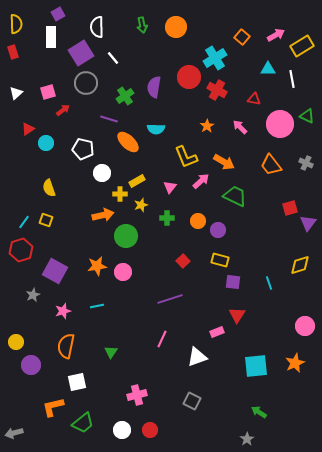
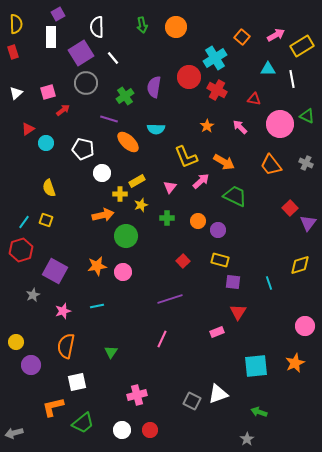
red square at (290, 208): rotated 28 degrees counterclockwise
red triangle at (237, 315): moved 1 px right, 3 px up
white triangle at (197, 357): moved 21 px right, 37 px down
green arrow at (259, 412): rotated 14 degrees counterclockwise
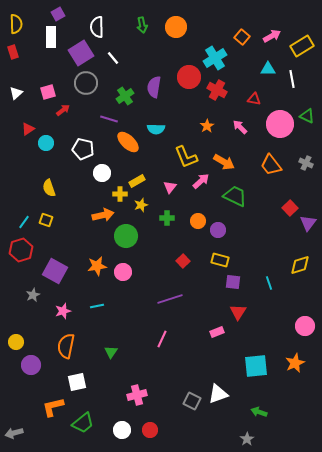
pink arrow at (276, 35): moved 4 px left, 1 px down
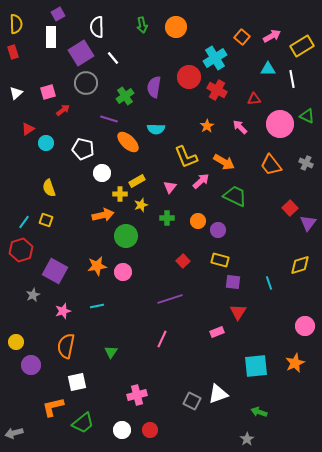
red triangle at (254, 99): rotated 16 degrees counterclockwise
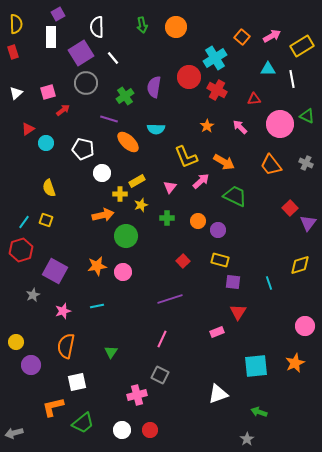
gray square at (192, 401): moved 32 px left, 26 px up
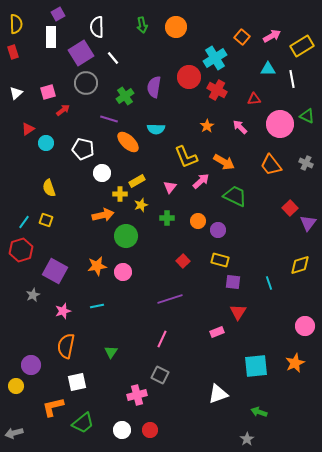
yellow circle at (16, 342): moved 44 px down
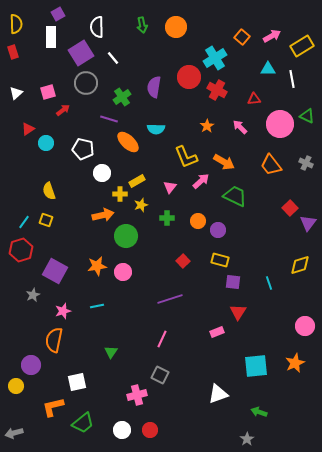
green cross at (125, 96): moved 3 px left, 1 px down
yellow semicircle at (49, 188): moved 3 px down
orange semicircle at (66, 346): moved 12 px left, 6 px up
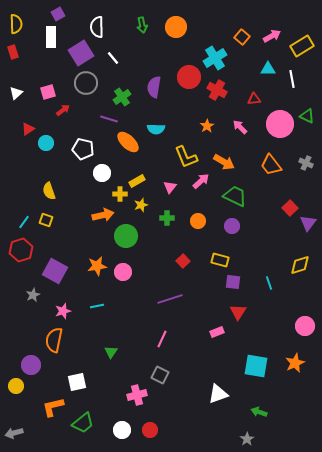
purple circle at (218, 230): moved 14 px right, 4 px up
cyan square at (256, 366): rotated 15 degrees clockwise
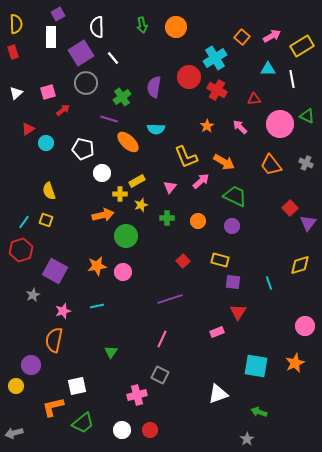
white square at (77, 382): moved 4 px down
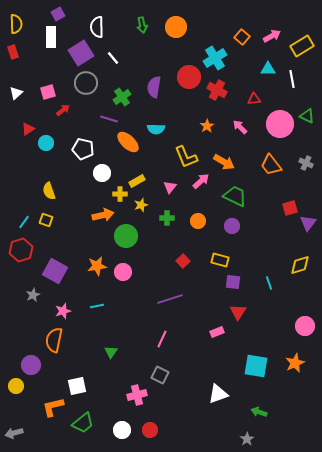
red square at (290, 208): rotated 28 degrees clockwise
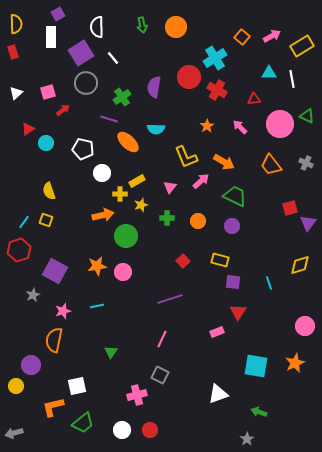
cyan triangle at (268, 69): moved 1 px right, 4 px down
red hexagon at (21, 250): moved 2 px left
